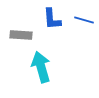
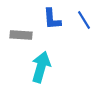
blue line: rotated 42 degrees clockwise
cyan arrow: rotated 32 degrees clockwise
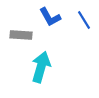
blue L-shape: moved 2 px left, 2 px up; rotated 25 degrees counterclockwise
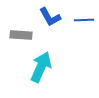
blue line: rotated 60 degrees counterclockwise
cyan arrow: rotated 8 degrees clockwise
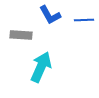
blue L-shape: moved 2 px up
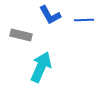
gray rectangle: rotated 10 degrees clockwise
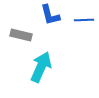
blue L-shape: rotated 15 degrees clockwise
